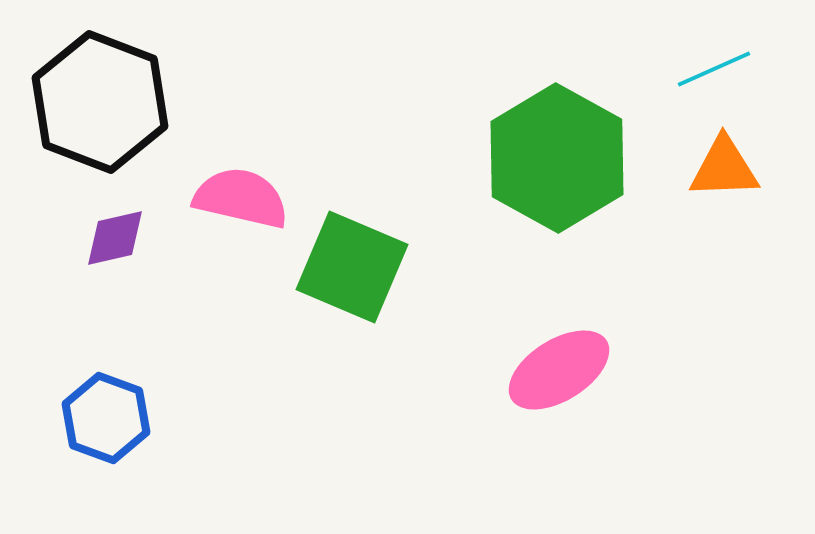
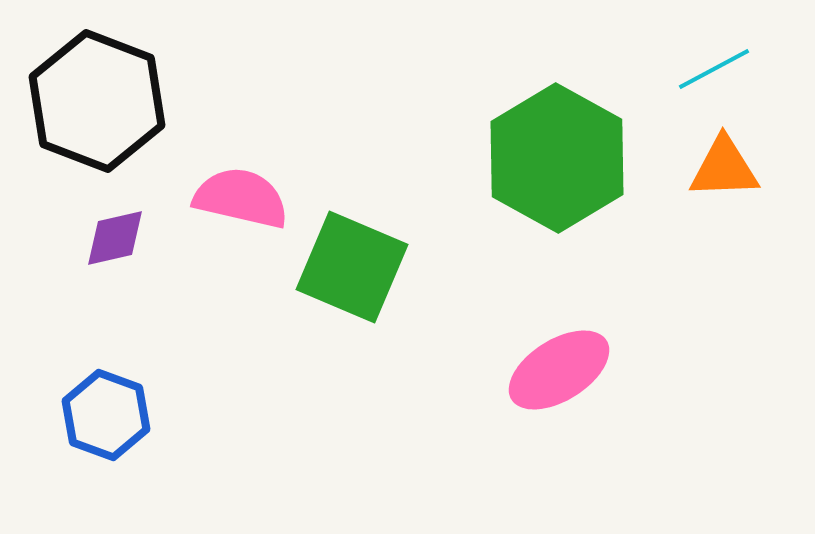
cyan line: rotated 4 degrees counterclockwise
black hexagon: moved 3 px left, 1 px up
blue hexagon: moved 3 px up
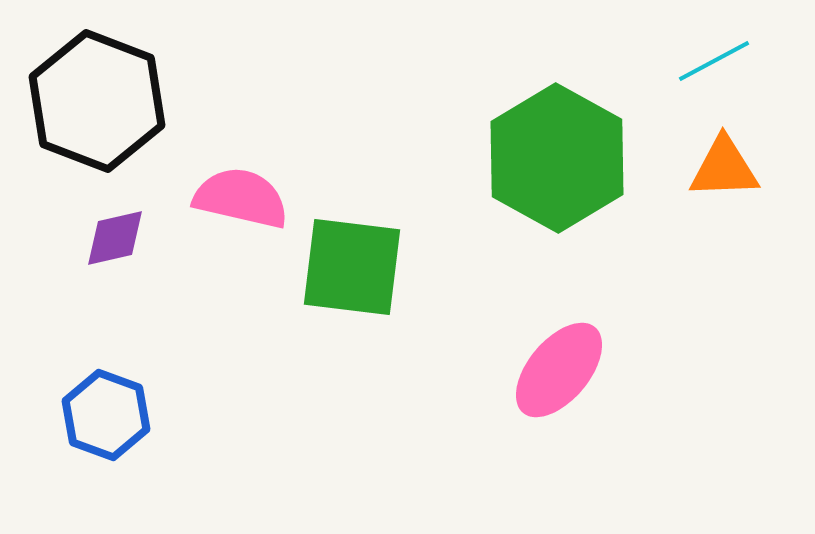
cyan line: moved 8 px up
green square: rotated 16 degrees counterclockwise
pink ellipse: rotated 18 degrees counterclockwise
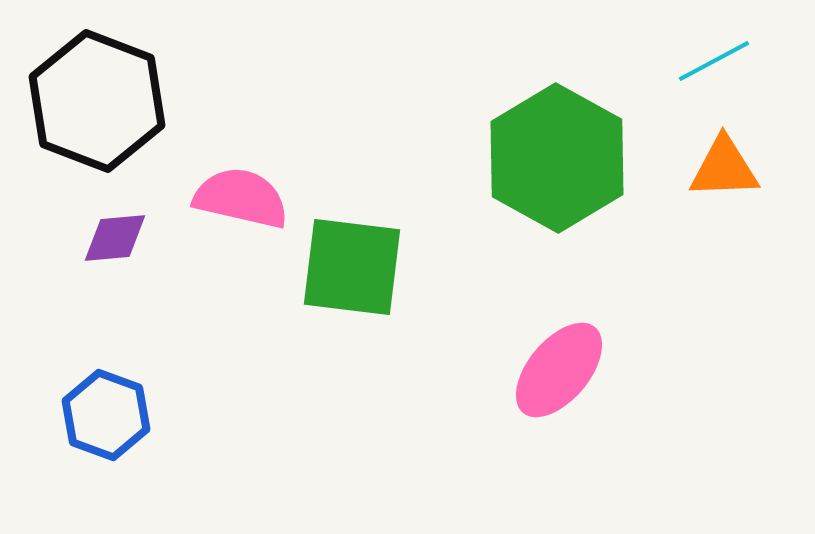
purple diamond: rotated 8 degrees clockwise
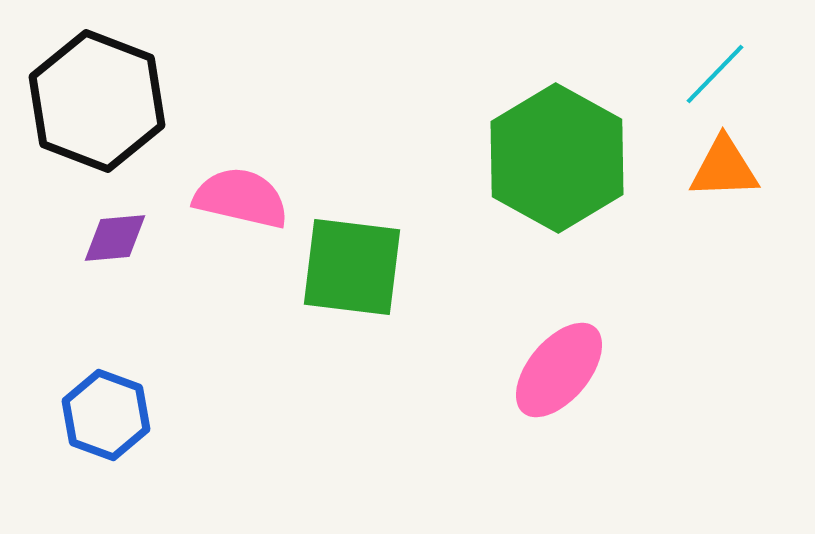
cyan line: moved 1 px right, 13 px down; rotated 18 degrees counterclockwise
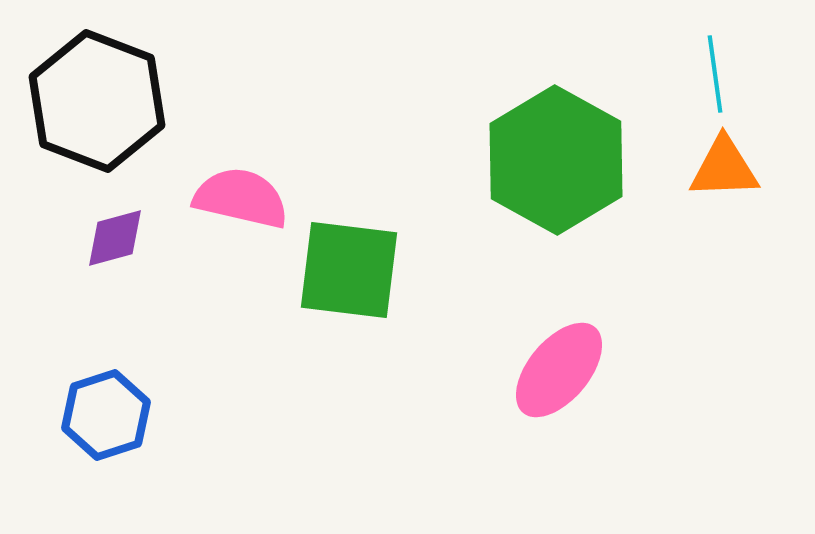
cyan line: rotated 52 degrees counterclockwise
green hexagon: moved 1 px left, 2 px down
purple diamond: rotated 10 degrees counterclockwise
green square: moved 3 px left, 3 px down
blue hexagon: rotated 22 degrees clockwise
